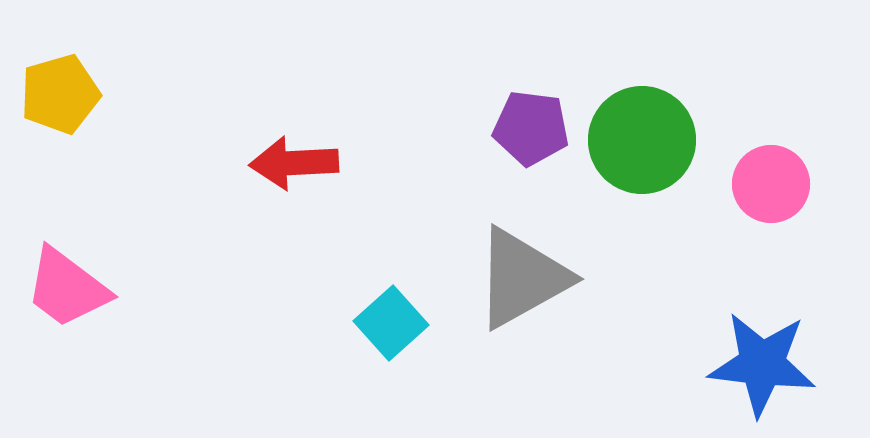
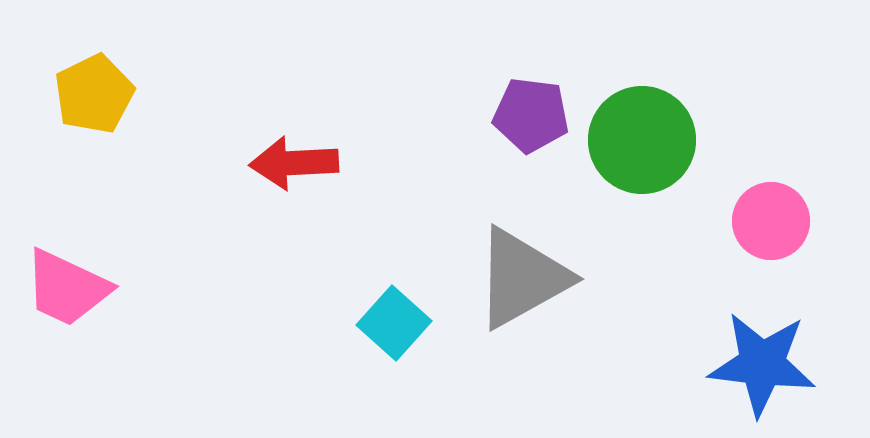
yellow pentagon: moved 34 px right; rotated 10 degrees counterclockwise
purple pentagon: moved 13 px up
pink circle: moved 37 px down
pink trapezoid: rotated 12 degrees counterclockwise
cyan square: moved 3 px right; rotated 6 degrees counterclockwise
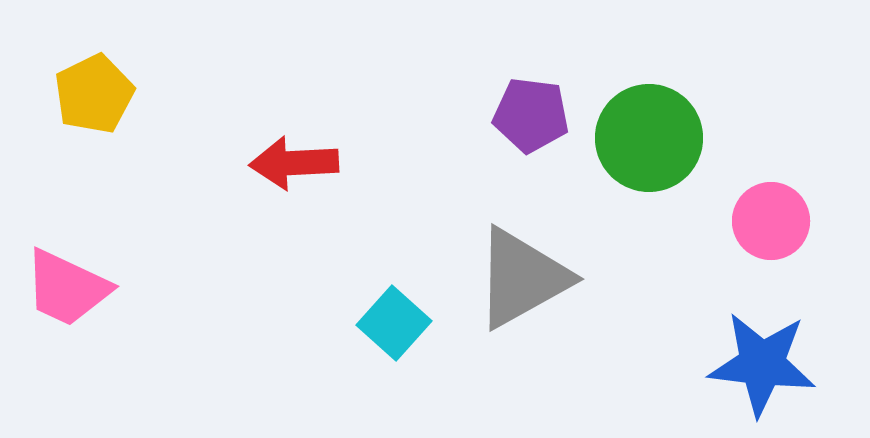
green circle: moved 7 px right, 2 px up
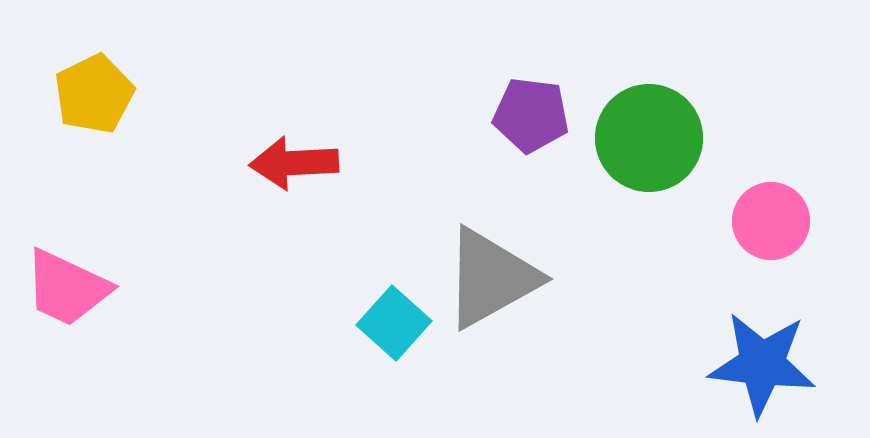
gray triangle: moved 31 px left
